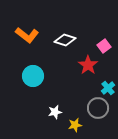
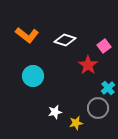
yellow star: moved 1 px right, 2 px up
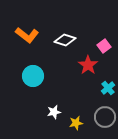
gray circle: moved 7 px right, 9 px down
white star: moved 1 px left
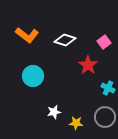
pink square: moved 4 px up
cyan cross: rotated 24 degrees counterclockwise
yellow star: rotated 16 degrees clockwise
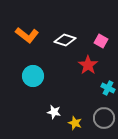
pink square: moved 3 px left, 1 px up; rotated 24 degrees counterclockwise
white star: rotated 24 degrees clockwise
gray circle: moved 1 px left, 1 px down
yellow star: moved 1 px left; rotated 16 degrees clockwise
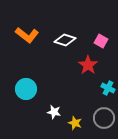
cyan circle: moved 7 px left, 13 px down
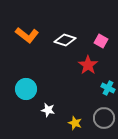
white star: moved 6 px left, 2 px up
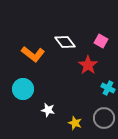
orange L-shape: moved 6 px right, 19 px down
white diamond: moved 2 px down; rotated 35 degrees clockwise
cyan circle: moved 3 px left
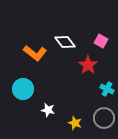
orange L-shape: moved 2 px right, 1 px up
cyan cross: moved 1 px left, 1 px down
